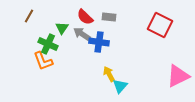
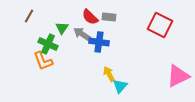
red semicircle: moved 5 px right
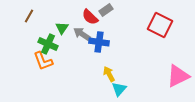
gray rectangle: moved 3 px left, 7 px up; rotated 40 degrees counterclockwise
cyan triangle: moved 1 px left, 3 px down
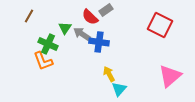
green triangle: moved 3 px right
pink triangle: moved 8 px left; rotated 15 degrees counterclockwise
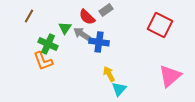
red semicircle: moved 3 px left
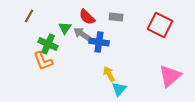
gray rectangle: moved 10 px right, 7 px down; rotated 40 degrees clockwise
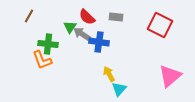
green triangle: moved 5 px right, 1 px up
green cross: rotated 18 degrees counterclockwise
orange L-shape: moved 1 px left, 1 px up
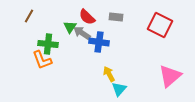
gray arrow: moved 1 px up
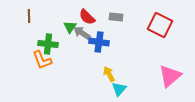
brown line: rotated 32 degrees counterclockwise
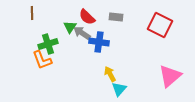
brown line: moved 3 px right, 3 px up
green cross: rotated 24 degrees counterclockwise
yellow arrow: moved 1 px right
